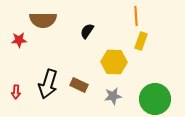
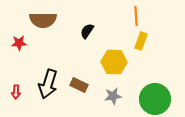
red star: moved 3 px down
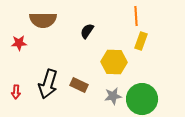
green circle: moved 13 px left
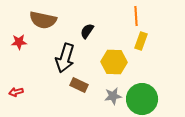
brown semicircle: rotated 12 degrees clockwise
red star: moved 1 px up
black arrow: moved 17 px right, 26 px up
red arrow: rotated 72 degrees clockwise
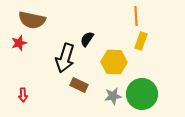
brown semicircle: moved 11 px left
black semicircle: moved 8 px down
red star: moved 1 px down; rotated 14 degrees counterclockwise
red arrow: moved 7 px right, 3 px down; rotated 80 degrees counterclockwise
green circle: moved 5 px up
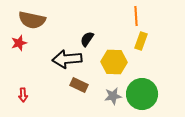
black arrow: moved 2 px right, 1 px down; rotated 68 degrees clockwise
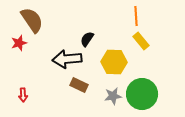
brown semicircle: rotated 136 degrees counterclockwise
yellow rectangle: rotated 60 degrees counterclockwise
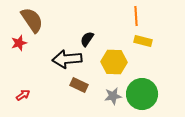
yellow rectangle: moved 2 px right; rotated 36 degrees counterclockwise
red arrow: rotated 120 degrees counterclockwise
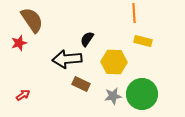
orange line: moved 2 px left, 3 px up
brown rectangle: moved 2 px right, 1 px up
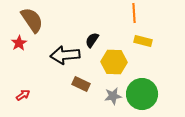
black semicircle: moved 5 px right, 1 px down
red star: rotated 14 degrees counterclockwise
black arrow: moved 2 px left, 4 px up
